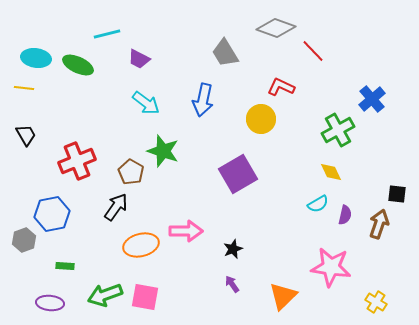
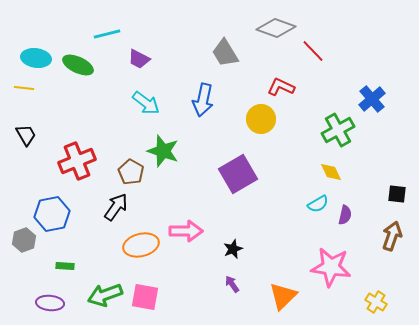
brown arrow: moved 13 px right, 12 px down
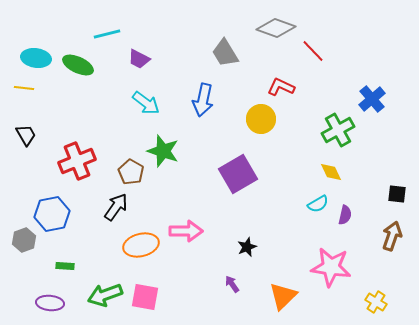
black star: moved 14 px right, 2 px up
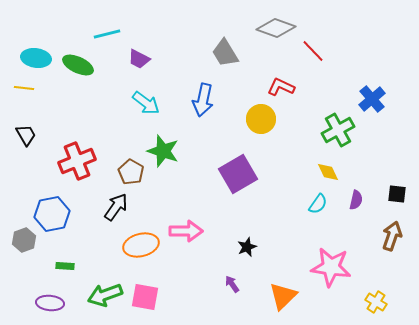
yellow diamond: moved 3 px left
cyan semicircle: rotated 25 degrees counterclockwise
purple semicircle: moved 11 px right, 15 px up
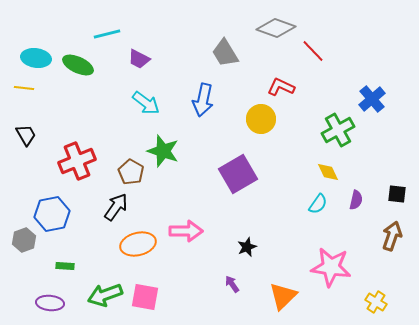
orange ellipse: moved 3 px left, 1 px up
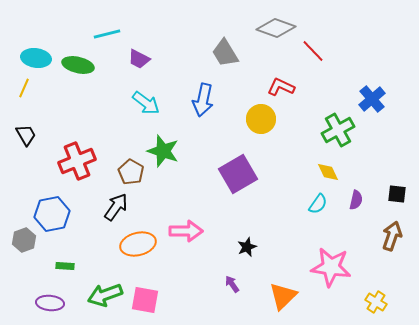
green ellipse: rotated 12 degrees counterclockwise
yellow line: rotated 72 degrees counterclockwise
pink square: moved 3 px down
